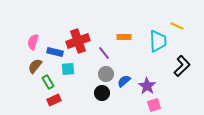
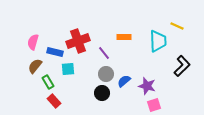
purple star: rotated 18 degrees counterclockwise
red rectangle: moved 1 px down; rotated 72 degrees clockwise
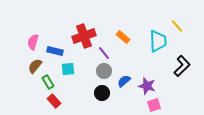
yellow line: rotated 24 degrees clockwise
orange rectangle: moved 1 px left; rotated 40 degrees clockwise
red cross: moved 6 px right, 5 px up
blue rectangle: moved 1 px up
gray circle: moved 2 px left, 3 px up
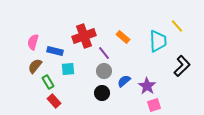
purple star: rotated 18 degrees clockwise
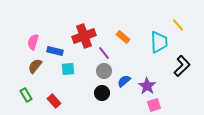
yellow line: moved 1 px right, 1 px up
cyan trapezoid: moved 1 px right, 1 px down
green rectangle: moved 22 px left, 13 px down
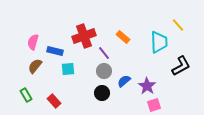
black L-shape: moved 1 px left; rotated 15 degrees clockwise
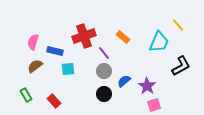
cyan trapezoid: rotated 25 degrees clockwise
brown semicircle: rotated 14 degrees clockwise
black circle: moved 2 px right, 1 px down
